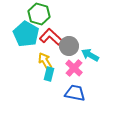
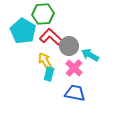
green hexagon: moved 4 px right; rotated 20 degrees counterclockwise
cyan pentagon: moved 3 px left, 3 px up
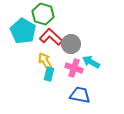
green hexagon: rotated 20 degrees clockwise
gray circle: moved 2 px right, 2 px up
cyan arrow: moved 1 px right, 7 px down
pink cross: rotated 24 degrees counterclockwise
blue trapezoid: moved 5 px right, 2 px down
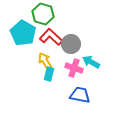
cyan pentagon: moved 2 px down
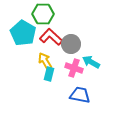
green hexagon: rotated 15 degrees counterclockwise
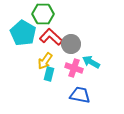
yellow arrow: rotated 114 degrees counterclockwise
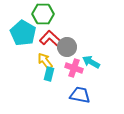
red L-shape: moved 2 px down
gray circle: moved 4 px left, 3 px down
yellow arrow: rotated 108 degrees clockwise
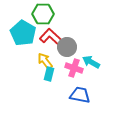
red L-shape: moved 2 px up
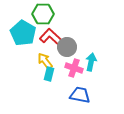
cyan arrow: rotated 72 degrees clockwise
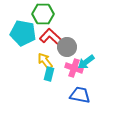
cyan pentagon: rotated 20 degrees counterclockwise
cyan arrow: moved 5 px left; rotated 138 degrees counterclockwise
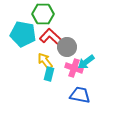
cyan pentagon: moved 1 px down
